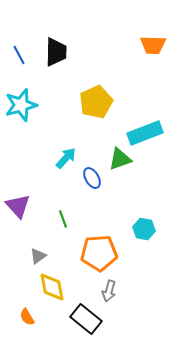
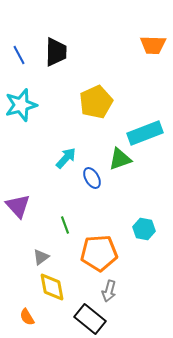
green line: moved 2 px right, 6 px down
gray triangle: moved 3 px right, 1 px down
black rectangle: moved 4 px right
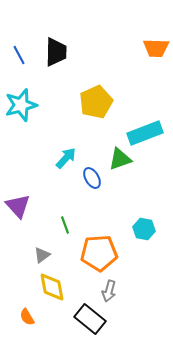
orange trapezoid: moved 3 px right, 3 px down
gray triangle: moved 1 px right, 2 px up
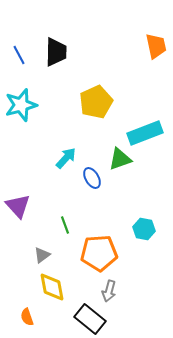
orange trapezoid: moved 2 px up; rotated 104 degrees counterclockwise
orange semicircle: rotated 12 degrees clockwise
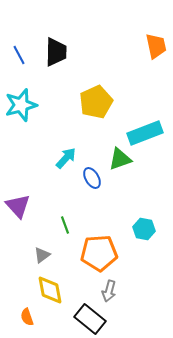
yellow diamond: moved 2 px left, 3 px down
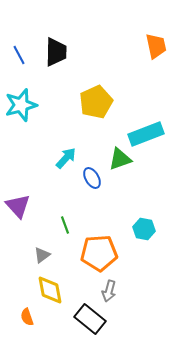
cyan rectangle: moved 1 px right, 1 px down
